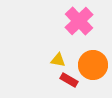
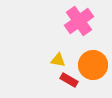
pink cross: rotated 8 degrees clockwise
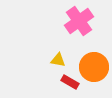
orange circle: moved 1 px right, 2 px down
red rectangle: moved 1 px right, 2 px down
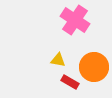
pink cross: moved 4 px left, 1 px up; rotated 20 degrees counterclockwise
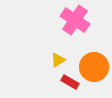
yellow triangle: rotated 42 degrees counterclockwise
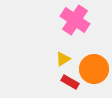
yellow triangle: moved 5 px right, 1 px up
orange circle: moved 2 px down
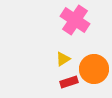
red rectangle: moved 1 px left; rotated 48 degrees counterclockwise
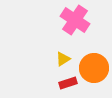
orange circle: moved 1 px up
red rectangle: moved 1 px left, 1 px down
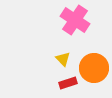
yellow triangle: rotated 42 degrees counterclockwise
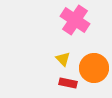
red rectangle: rotated 30 degrees clockwise
